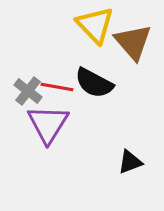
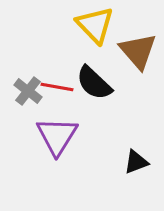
brown triangle: moved 5 px right, 9 px down
black semicircle: rotated 15 degrees clockwise
purple triangle: moved 9 px right, 12 px down
black triangle: moved 6 px right
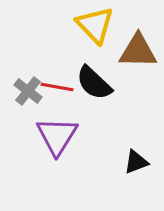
brown triangle: rotated 48 degrees counterclockwise
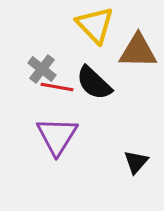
gray cross: moved 14 px right, 22 px up
black triangle: rotated 28 degrees counterclockwise
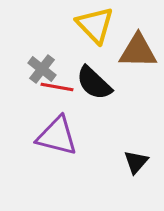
purple triangle: rotated 48 degrees counterclockwise
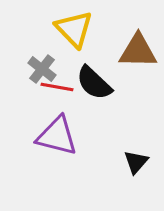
yellow triangle: moved 21 px left, 4 px down
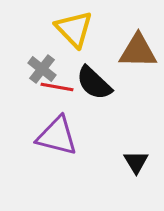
black triangle: rotated 12 degrees counterclockwise
